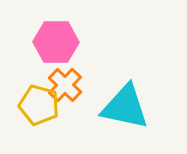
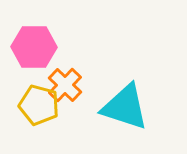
pink hexagon: moved 22 px left, 5 px down
cyan triangle: rotated 6 degrees clockwise
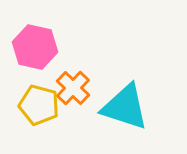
pink hexagon: moved 1 px right; rotated 12 degrees clockwise
orange cross: moved 8 px right, 3 px down
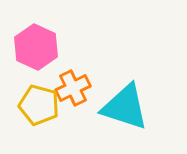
pink hexagon: moved 1 px right; rotated 12 degrees clockwise
orange cross: rotated 20 degrees clockwise
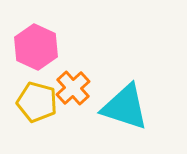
orange cross: rotated 16 degrees counterclockwise
yellow pentagon: moved 2 px left, 3 px up
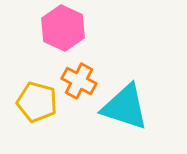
pink hexagon: moved 27 px right, 19 px up
orange cross: moved 6 px right, 7 px up; rotated 20 degrees counterclockwise
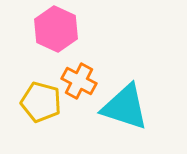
pink hexagon: moved 7 px left, 1 px down
yellow pentagon: moved 4 px right
